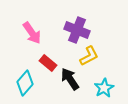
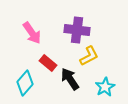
purple cross: rotated 15 degrees counterclockwise
cyan star: moved 1 px right, 1 px up
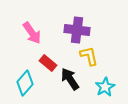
yellow L-shape: rotated 75 degrees counterclockwise
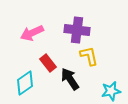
pink arrow: rotated 100 degrees clockwise
red rectangle: rotated 12 degrees clockwise
cyan diamond: rotated 15 degrees clockwise
cyan star: moved 6 px right, 4 px down; rotated 18 degrees clockwise
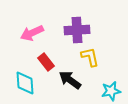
purple cross: rotated 10 degrees counterclockwise
yellow L-shape: moved 1 px right, 1 px down
red rectangle: moved 2 px left, 1 px up
black arrow: moved 1 px down; rotated 20 degrees counterclockwise
cyan diamond: rotated 60 degrees counterclockwise
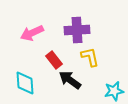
red rectangle: moved 8 px right, 2 px up
cyan star: moved 3 px right
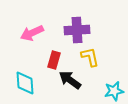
red rectangle: rotated 54 degrees clockwise
